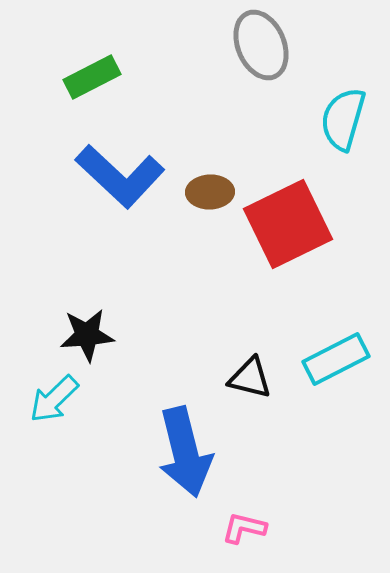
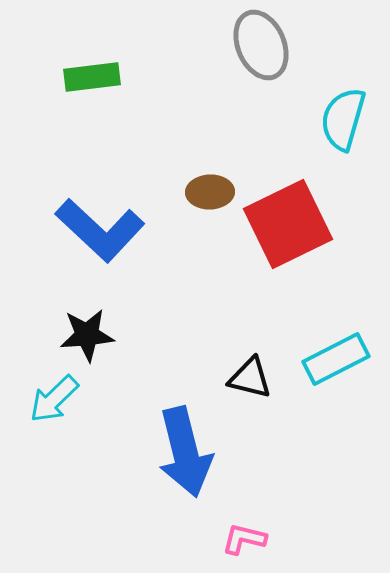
green rectangle: rotated 20 degrees clockwise
blue L-shape: moved 20 px left, 54 px down
pink L-shape: moved 11 px down
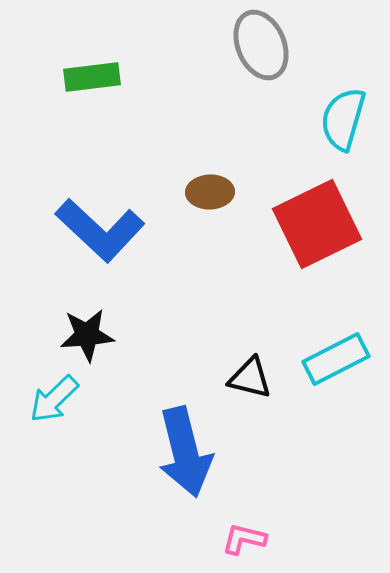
red square: moved 29 px right
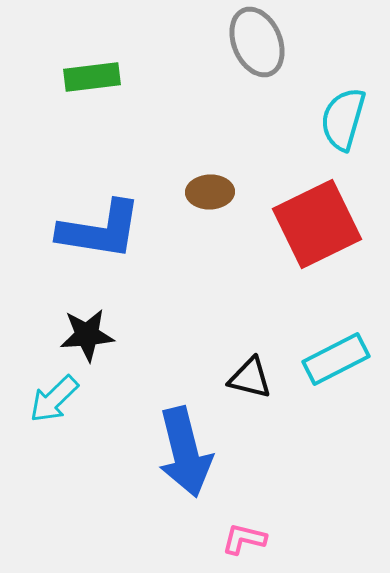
gray ellipse: moved 4 px left, 3 px up
blue L-shape: rotated 34 degrees counterclockwise
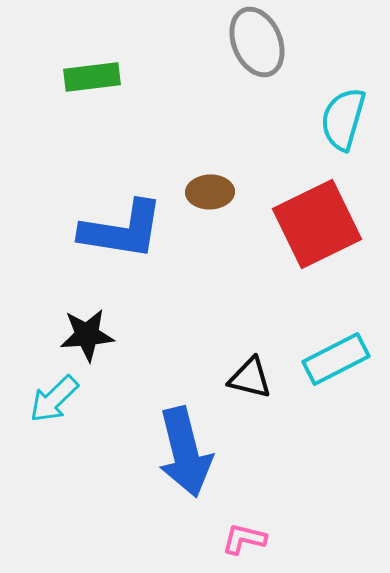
blue L-shape: moved 22 px right
